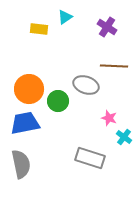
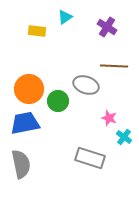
yellow rectangle: moved 2 px left, 2 px down
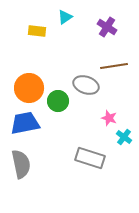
brown line: rotated 12 degrees counterclockwise
orange circle: moved 1 px up
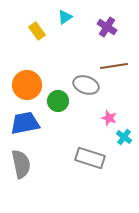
yellow rectangle: rotated 48 degrees clockwise
orange circle: moved 2 px left, 3 px up
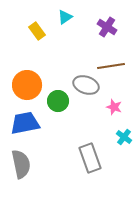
brown line: moved 3 px left
pink star: moved 5 px right, 11 px up
gray rectangle: rotated 52 degrees clockwise
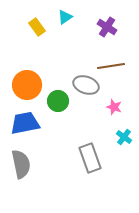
yellow rectangle: moved 4 px up
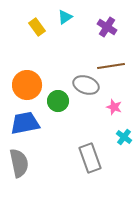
gray semicircle: moved 2 px left, 1 px up
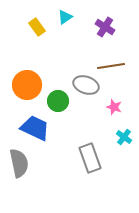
purple cross: moved 2 px left
blue trapezoid: moved 10 px right, 5 px down; rotated 36 degrees clockwise
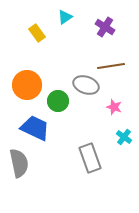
yellow rectangle: moved 6 px down
